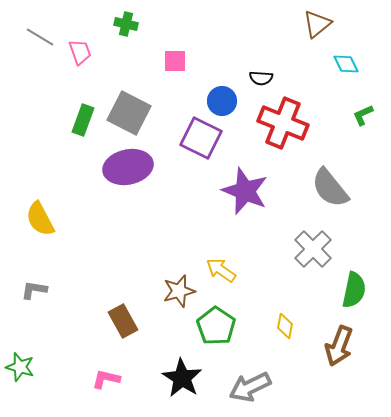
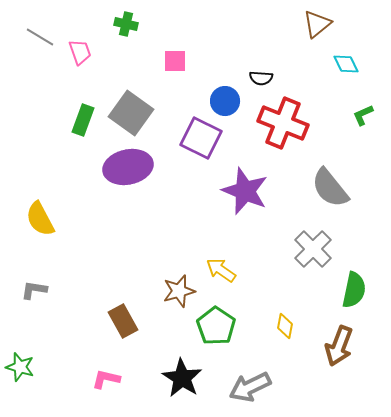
blue circle: moved 3 px right
gray square: moved 2 px right; rotated 9 degrees clockwise
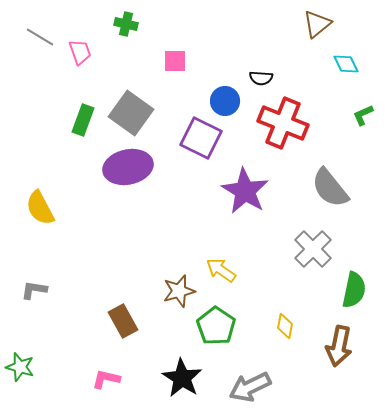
purple star: rotated 9 degrees clockwise
yellow semicircle: moved 11 px up
brown arrow: rotated 9 degrees counterclockwise
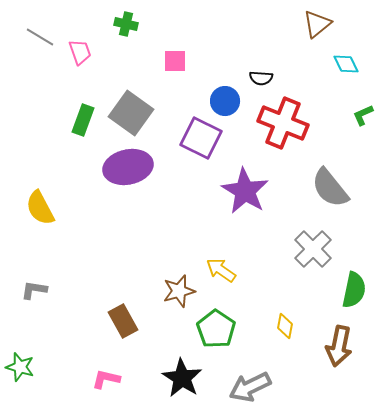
green pentagon: moved 3 px down
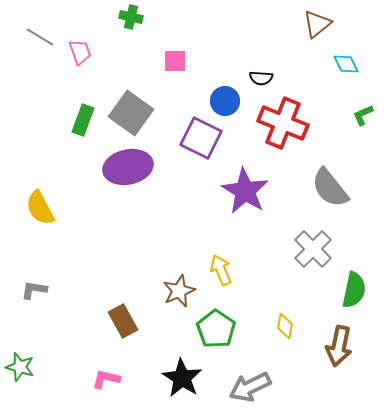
green cross: moved 5 px right, 7 px up
yellow arrow: rotated 32 degrees clockwise
brown star: rotated 8 degrees counterclockwise
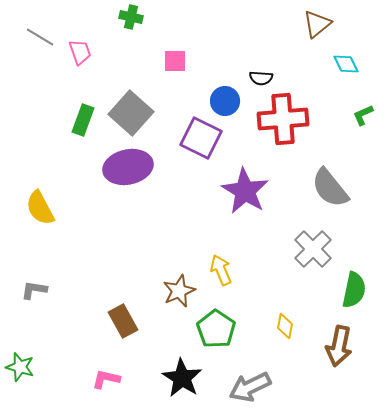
gray square: rotated 6 degrees clockwise
red cross: moved 4 px up; rotated 27 degrees counterclockwise
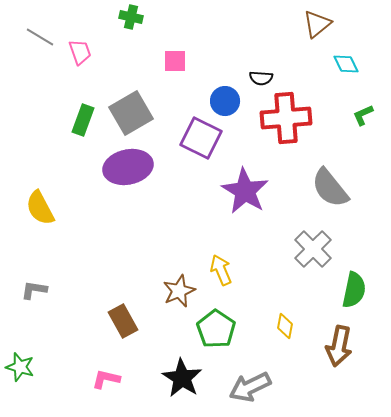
gray square: rotated 18 degrees clockwise
red cross: moved 3 px right, 1 px up
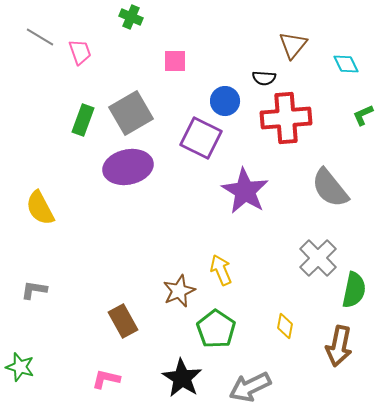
green cross: rotated 10 degrees clockwise
brown triangle: moved 24 px left, 21 px down; rotated 12 degrees counterclockwise
black semicircle: moved 3 px right
gray cross: moved 5 px right, 9 px down
